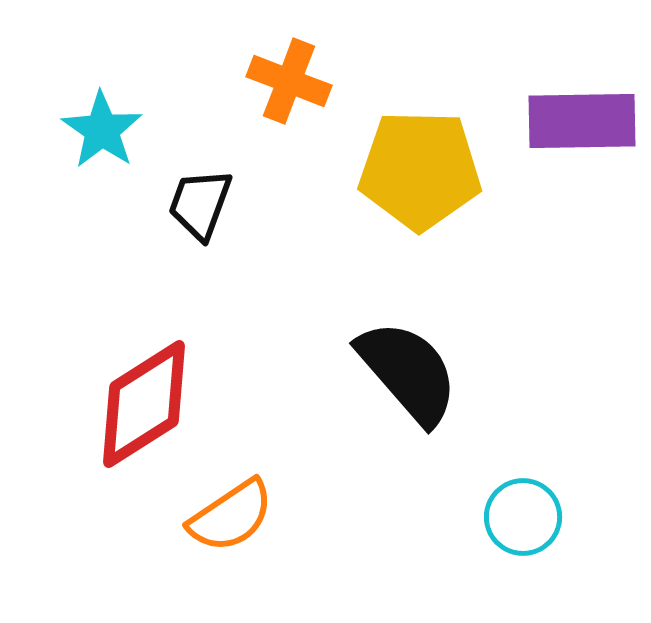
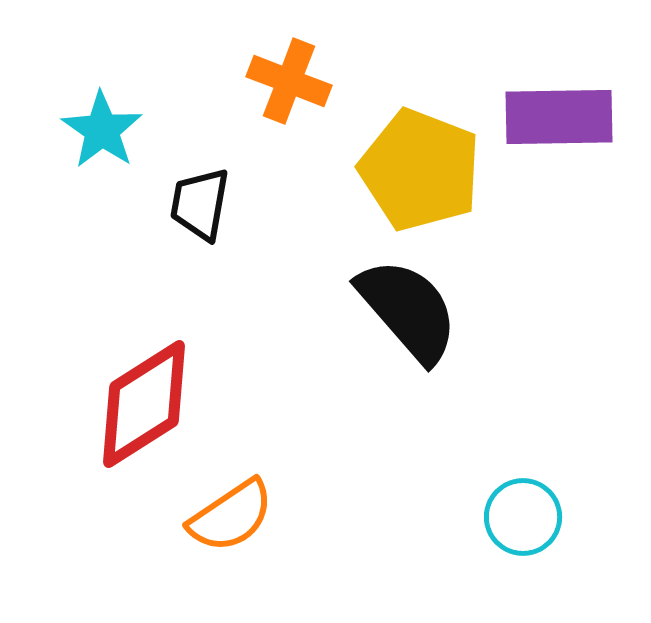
purple rectangle: moved 23 px left, 4 px up
yellow pentagon: rotated 20 degrees clockwise
black trapezoid: rotated 10 degrees counterclockwise
black semicircle: moved 62 px up
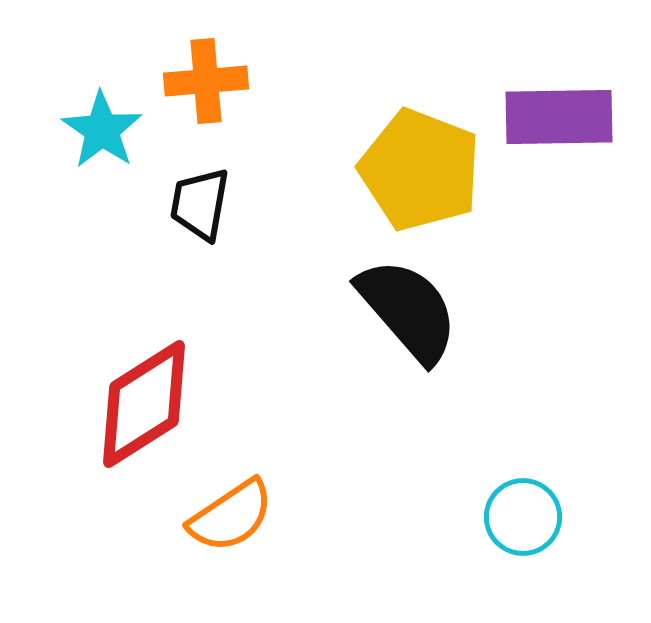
orange cross: moved 83 px left; rotated 26 degrees counterclockwise
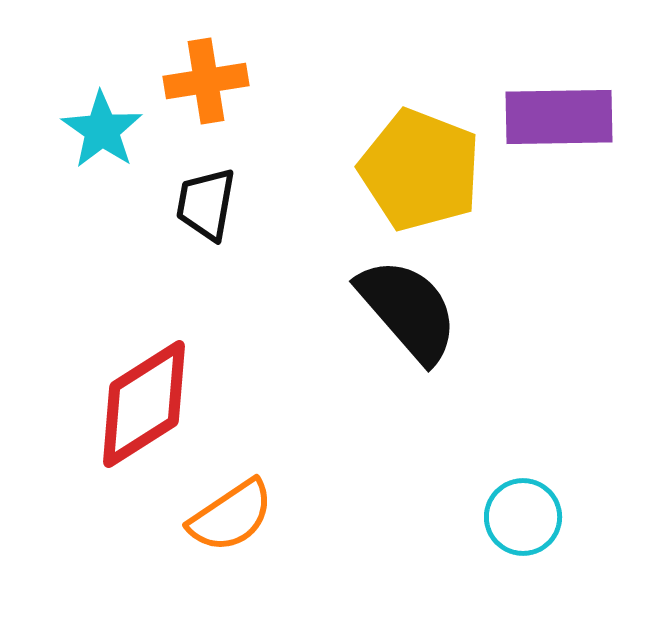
orange cross: rotated 4 degrees counterclockwise
black trapezoid: moved 6 px right
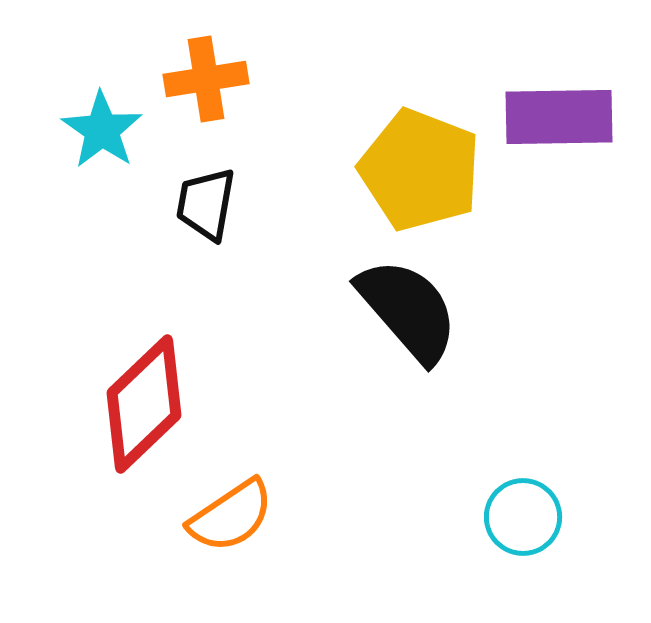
orange cross: moved 2 px up
red diamond: rotated 11 degrees counterclockwise
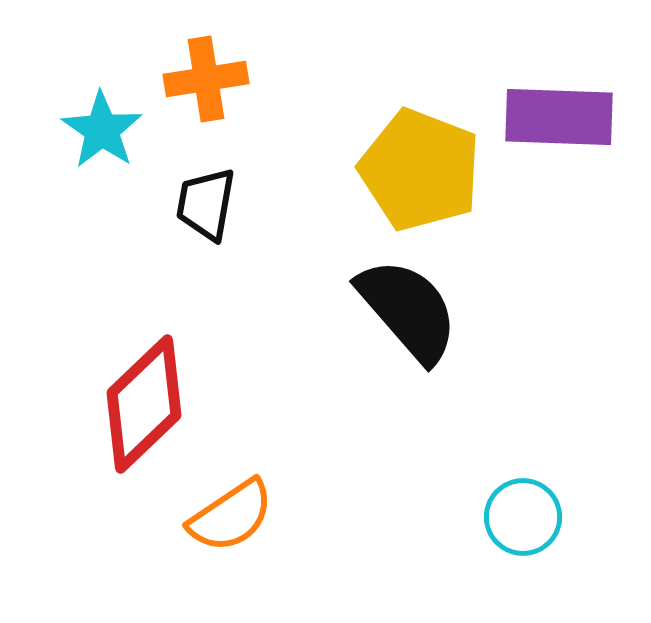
purple rectangle: rotated 3 degrees clockwise
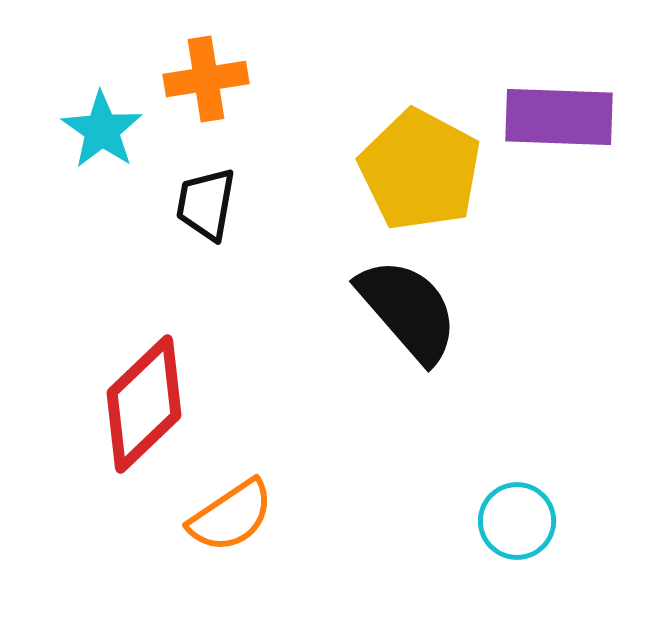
yellow pentagon: rotated 7 degrees clockwise
cyan circle: moved 6 px left, 4 px down
